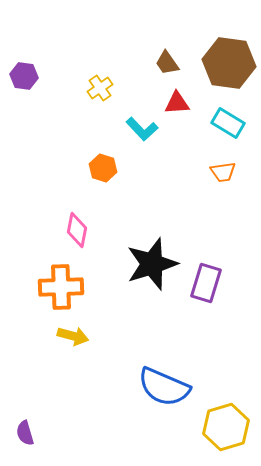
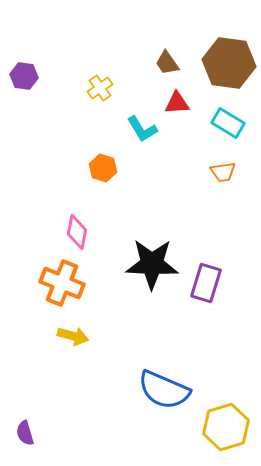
cyan L-shape: rotated 12 degrees clockwise
pink diamond: moved 2 px down
black star: rotated 20 degrees clockwise
orange cross: moved 1 px right, 4 px up; rotated 24 degrees clockwise
blue semicircle: moved 3 px down
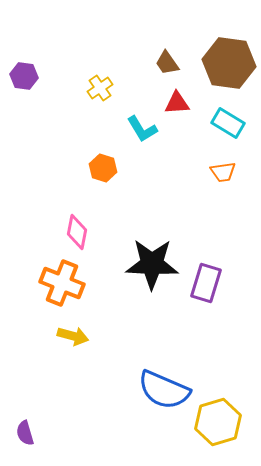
yellow hexagon: moved 8 px left, 5 px up
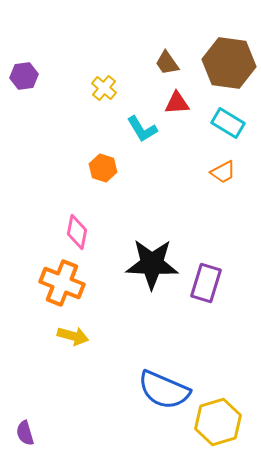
purple hexagon: rotated 16 degrees counterclockwise
yellow cross: moved 4 px right; rotated 15 degrees counterclockwise
orange trapezoid: rotated 20 degrees counterclockwise
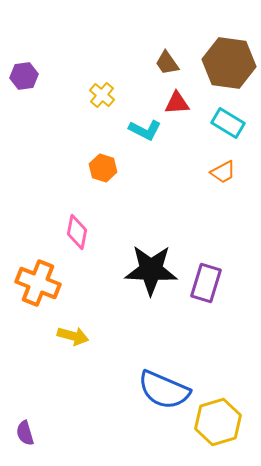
yellow cross: moved 2 px left, 7 px down
cyan L-shape: moved 3 px right, 1 px down; rotated 32 degrees counterclockwise
black star: moved 1 px left, 6 px down
orange cross: moved 24 px left
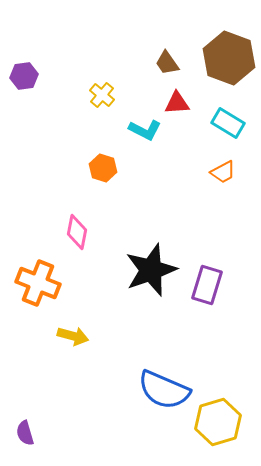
brown hexagon: moved 5 px up; rotated 12 degrees clockwise
black star: rotated 22 degrees counterclockwise
purple rectangle: moved 1 px right, 2 px down
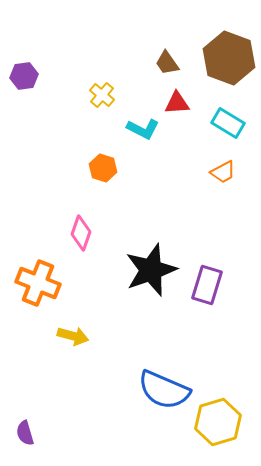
cyan L-shape: moved 2 px left, 1 px up
pink diamond: moved 4 px right, 1 px down; rotated 8 degrees clockwise
